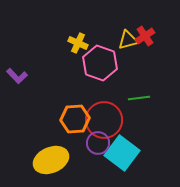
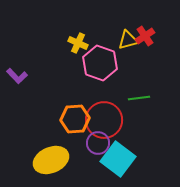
cyan square: moved 4 px left, 6 px down
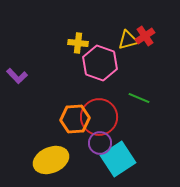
yellow cross: rotated 18 degrees counterclockwise
green line: rotated 30 degrees clockwise
red circle: moved 5 px left, 3 px up
purple circle: moved 2 px right
cyan square: rotated 20 degrees clockwise
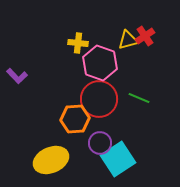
red circle: moved 18 px up
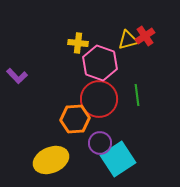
green line: moved 2 px left, 3 px up; rotated 60 degrees clockwise
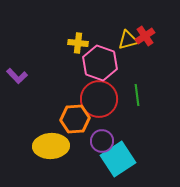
purple circle: moved 2 px right, 2 px up
yellow ellipse: moved 14 px up; rotated 20 degrees clockwise
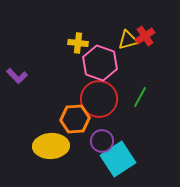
green line: moved 3 px right, 2 px down; rotated 35 degrees clockwise
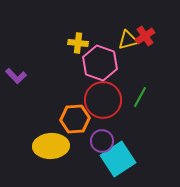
purple L-shape: moved 1 px left
red circle: moved 4 px right, 1 px down
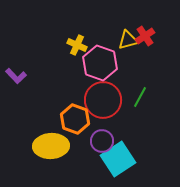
yellow cross: moved 1 px left, 2 px down; rotated 18 degrees clockwise
orange hexagon: rotated 24 degrees clockwise
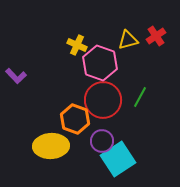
red cross: moved 11 px right
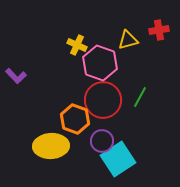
red cross: moved 3 px right, 6 px up; rotated 24 degrees clockwise
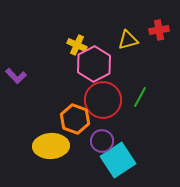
pink hexagon: moved 6 px left, 1 px down; rotated 12 degrees clockwise
cyan square: moved 1 px down
